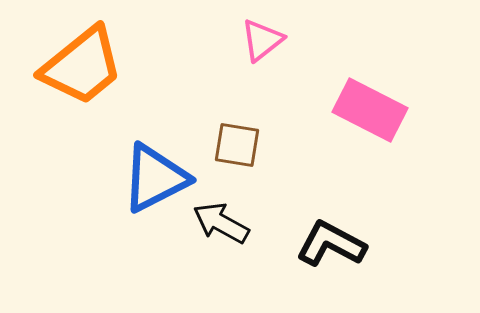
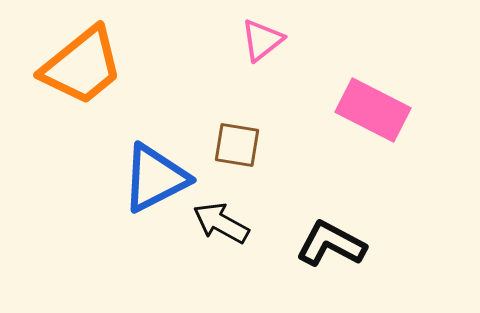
pink rectangle: moved 3 px right
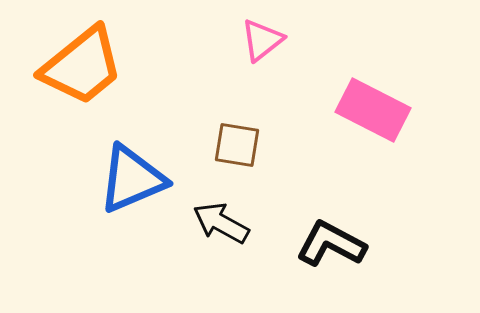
blue triangle: moved 23 px left, 1 px down; rotated 4 degrees clockwise
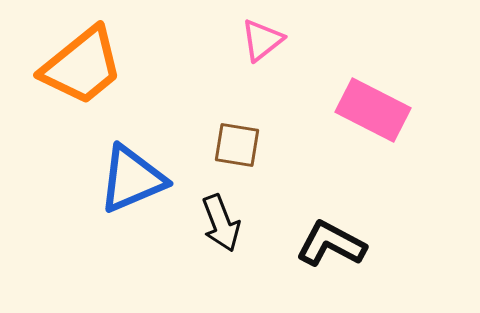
black arrow: rotated 140 degrees counterclockwise
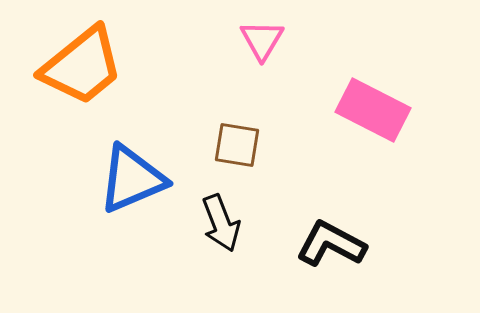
pink triangle: rotated 21 degrees counterclockwise
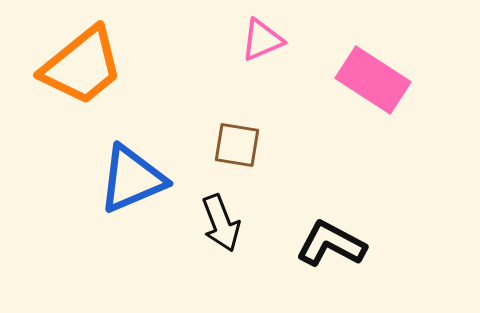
pink triangle: rotated 36 degrees clockwise
pink rectangle: moved 30 px up; rotated 6 degrees clockwise
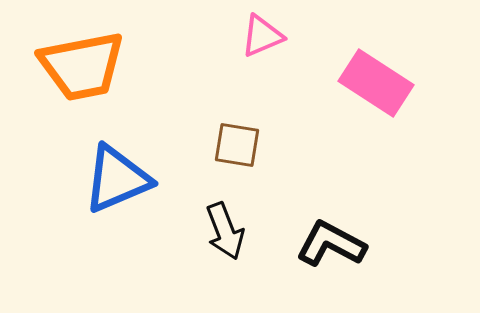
pink triangle: moved 4 px up
orange trapezoid: rotated 28 degrees clockwise
pink rectangle: moved 3 px right, 3 px down
blue triangle: moved 15 px left
black arrow: moved 4 px right, 8 px down
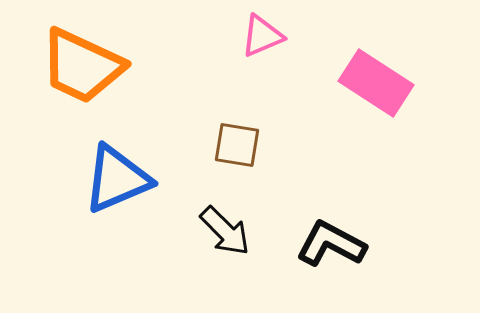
orange trapezoid: rotated 36 degrees clockwise
black arrow: rotated 24 degrees counterclockwise
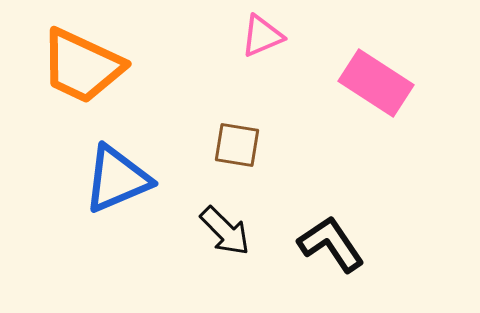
black L-shape: rotated 28 degrees clockwise
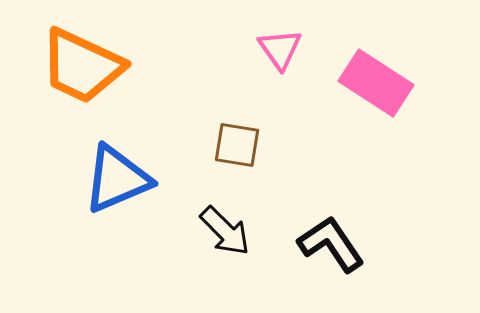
pink triangle: moved 18 px right, 13 px down; rotated 42 degrees counterclockwise
